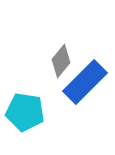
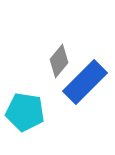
gray diamond: moved 2 px left
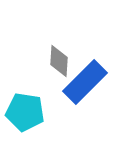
gray diamond: rotated 36 degrees counterclockwise
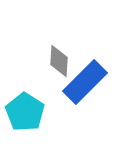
cyan pentagon: rotated 24 degrees clockwise
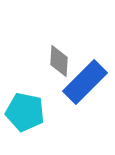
cyan pentagon: rotated 21 degrees counterclockwise
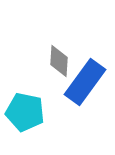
blue rectangle: rotated 9 degrees counterclockwise
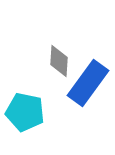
blue rectangle: moved 3 px right, 1 px down
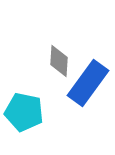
cyan pentagon: moved 1 px left
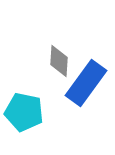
blue rectangle: moved 2 px left
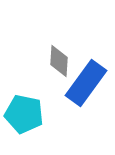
cyan pentagon: moved 2 px down
